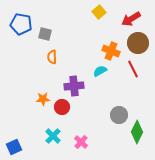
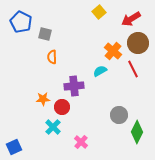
blue pentagon: moved 2 px up; rotated 15 degrees clockwise
orange cross: moved 2 px right; rotated 18 degrees clockwise
cyan cross: moved 9 px up
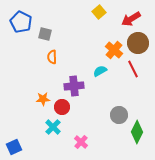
orange cross: moved 1 px right, 1 px up
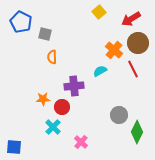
blue square: rotated 28 degrees clockwise
